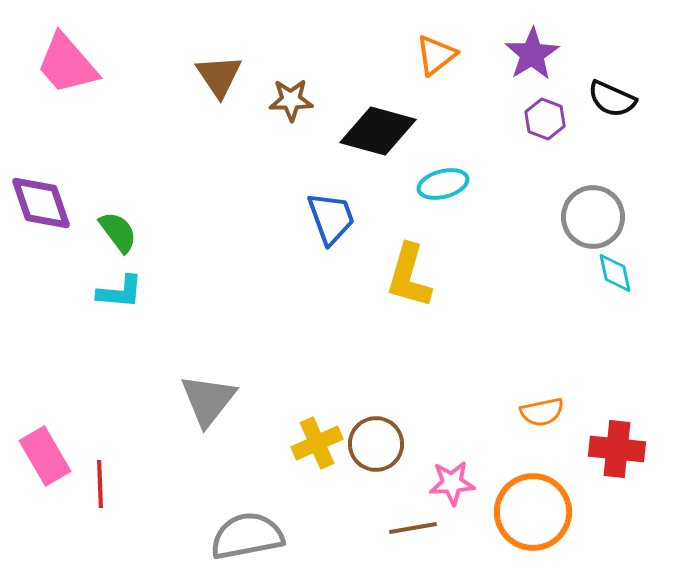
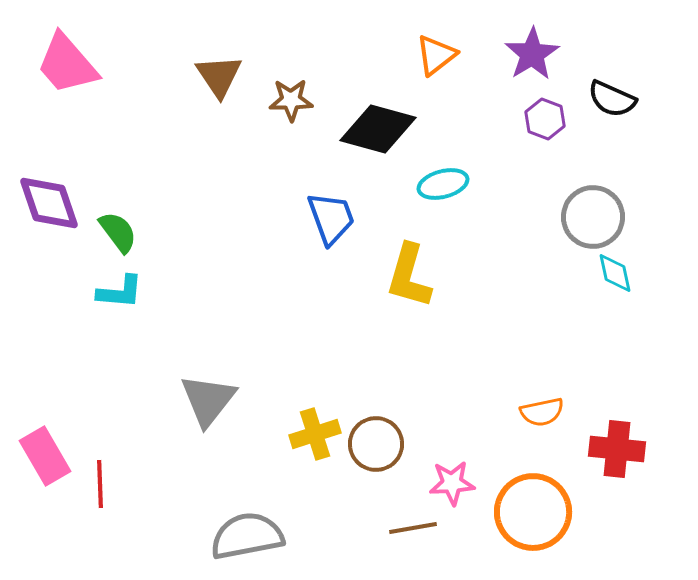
black diamond: moved 2 px up
purple diamond: moved 8 px right
yellow cross: moved 2 px left, 9 px up; rotated 6 degrees clockwise
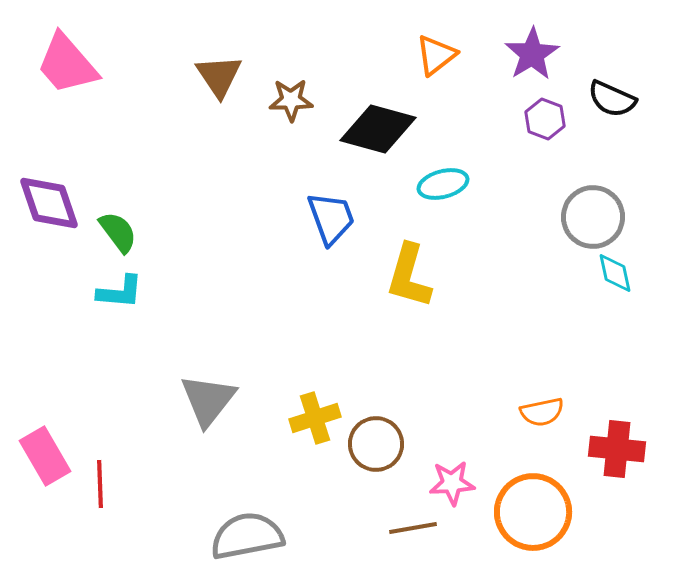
yellow cross: moved 16 px up
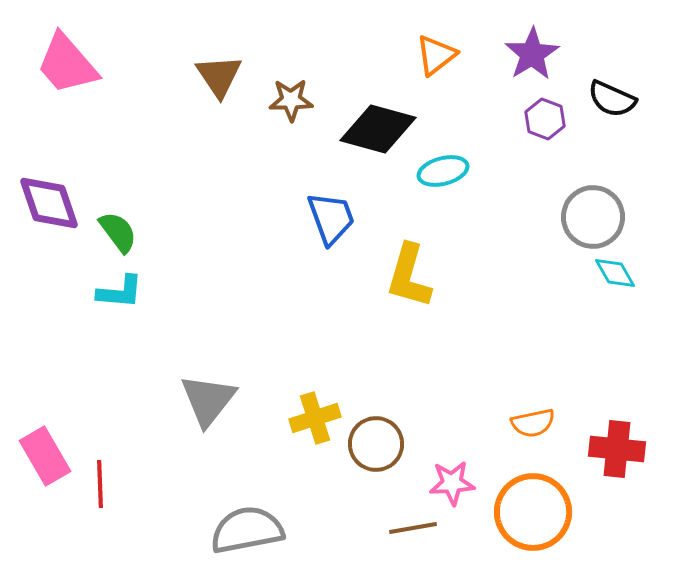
cyan ellipse: moved 13 px up
cyan diamond: rotated 18 degrees counterclockwise
orange semicircle: moved 9 px left, 11 px down
gray semicircle: moved 6 px up
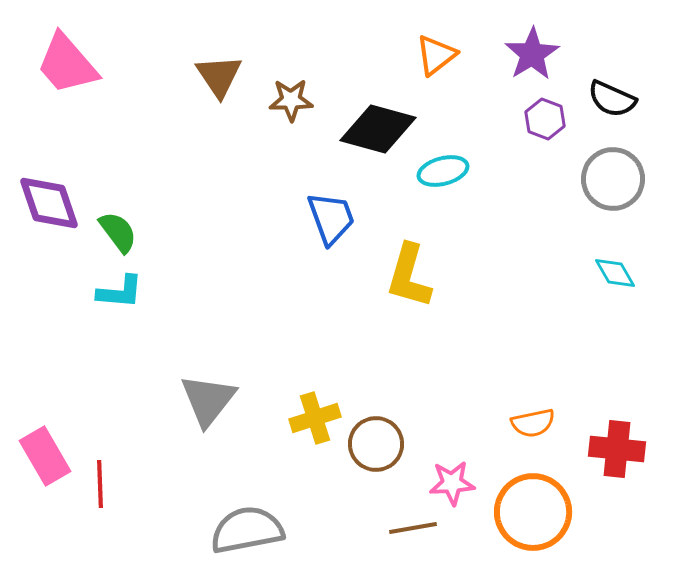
gray circle: moved 20 px right, 38 px up
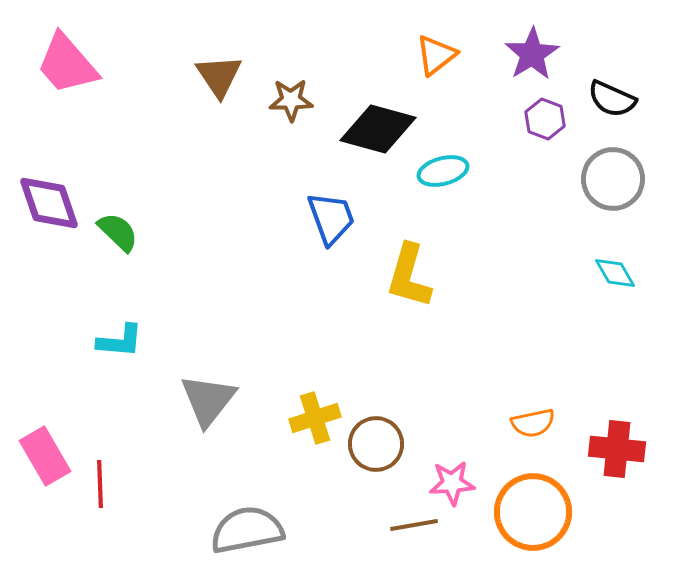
green semicircle: rotated 9 degrees counterclockwise
cyan L-shape: moved 49 px down
brown line: moved 1 px right, 3 px up
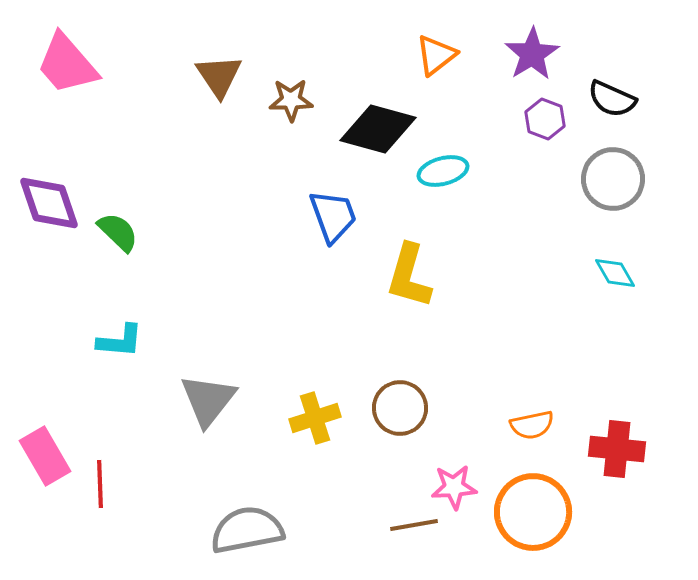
blue trapezoid: moved 2 px right, 2 px up
orange semicircle: moved 1 px left, 2 px down
brown circle: moved 24 px right, 36 px up
pink star: moved 2 px right, 4 px down
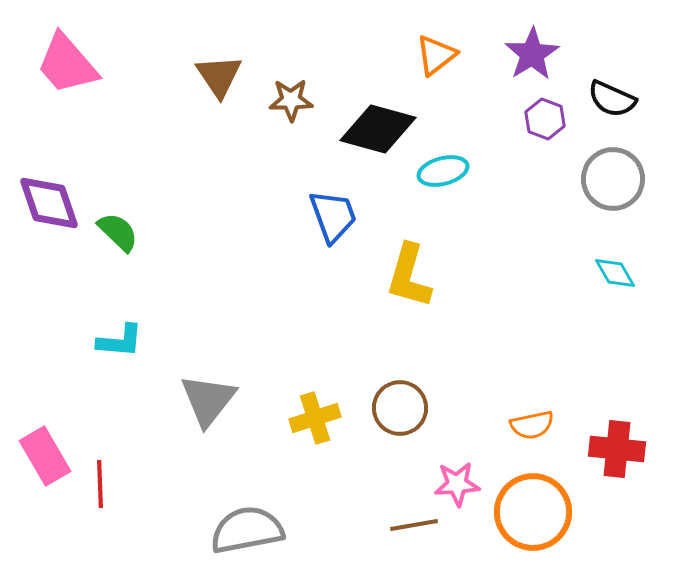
pink star: moved 3 px right, 3 px up
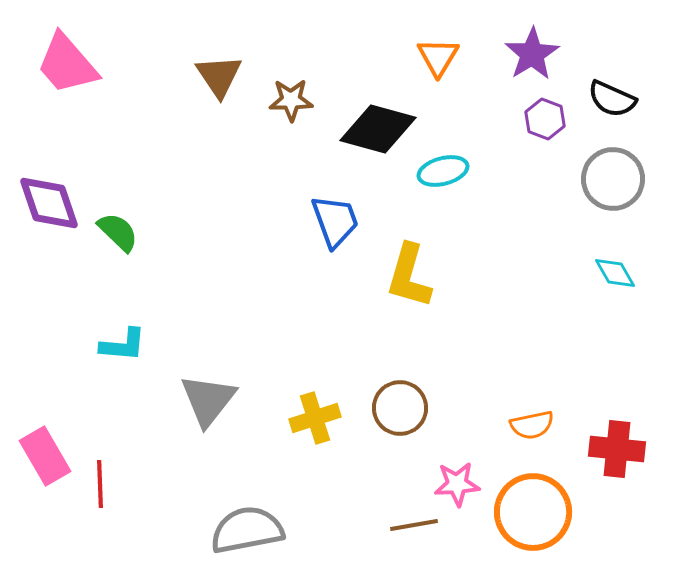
orange triangle: moved 2 px right, 2 px down; rotated 21 degrees counterclockwise
blue trapezoid: moved 2 px right, 5 px down
cyan L-shape: moved 3 px right, 4 px down
